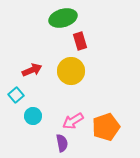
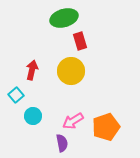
green ellipse: moved 1 px right
red arrow: rotated 54 degrees counterclockwise
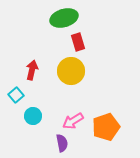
red rectangle: moved 2 px left, 1 px down
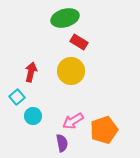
green ellipse: moved 1 px right
red rectangle: moved 1 px right; rotated 42 degrees counterclockwise
red arrow: moved 1 px left, 2 px down
cyan square: moved 1 px right, 2 px down
orange pentagon: moved 2 px left, 3 px down
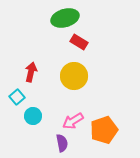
yellow circle: moved 3 px right, 5 px down
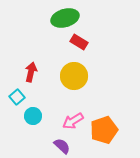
purple semicircle: moved 3 px down; rotated 36 degrees counterclockwise
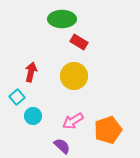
green ellipse: moved 3 px left, 1 px down; rotated 16 degrees clockwise
orange pentagon: moved 4 px right
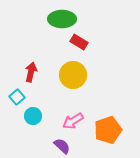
yellow circle: moved 1 px left, 1 px up
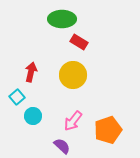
pink arrow: rotated 20 degrees counterclockwise
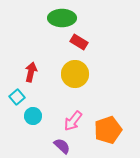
green ellipse: moved 1 px up
yellow circle: moved 2 px right, 1 px up
